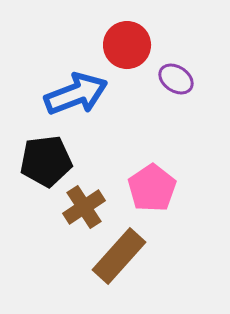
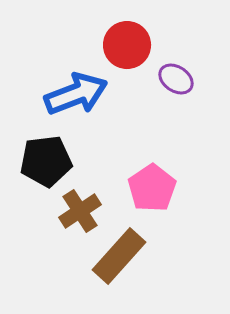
brown cross: moved 4 px left, 4 px down
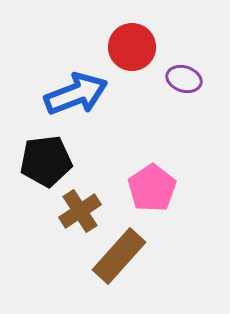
red circle: moved 5 px right, 2 px down
purple ellipse: moved 8 px right; rotated 16 degrees counterclockwise
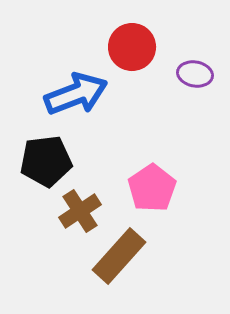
purple ellipse: moved 11 px right, 5 px up; rotated 8 degrees counterclockwise
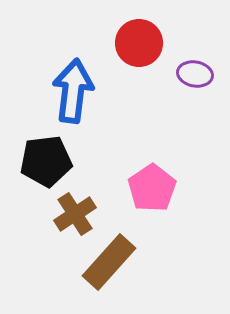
red circle: moved 7 px right, 4 px up
blue arrow: moved 3 px left, 3 px up; rotated 62 degrees counterclockwise
brown cross: moved 5 px left, 3 px down
brown rectangle: moved 10 px left, 6 px down
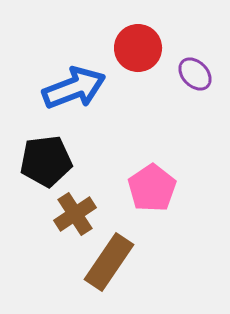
red circle: moved 1 px left, 5 px down
purple ellipse: rotated 36 degrees clockwise
blue arrow: moved 1 px right, 3 px up; rotated 62 degrees clockwise
brown rectangle: rotated 8 degrees counterclockwise
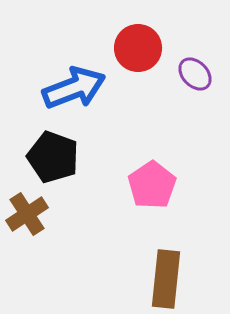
black pentagon: moved 7 px right, 4 px up; rotated 27 degrees clockwise
pink pentagon: moved 3 px up
brown cross: moved 48 px left
brown rectangle: moved 57 px right, 17 px down; rotated 28 degrees counterclockwise
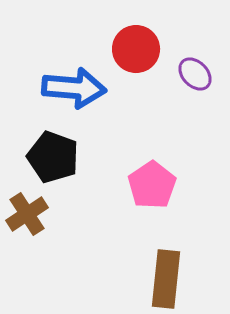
red circle: moved 2 px left, 1 px down
blue arrow: rotated 26 degrees clockwise
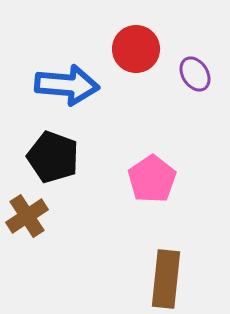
purple ellipse: rotated 12 degrees clockwise
blue arrow: moved 7 px left, 3 px up
pink pentagon: moved 6 px up
brown cross: moved 2 px down
